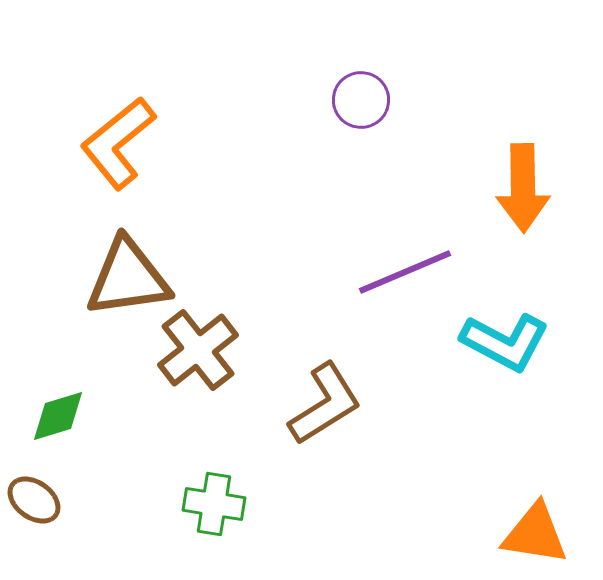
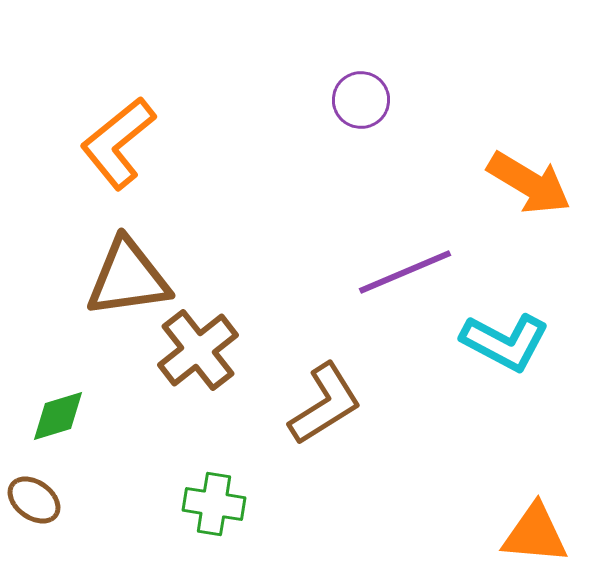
orange arrow: moved 6 px right, 5 px up; rotated 58 degrees counterclockwise
orange triangle: rotated 4 degrees counterclockwise
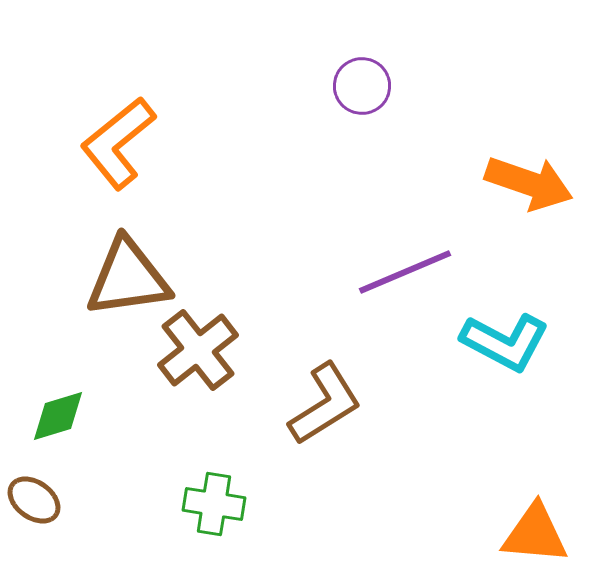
purple circle: moved 1 px right, 14 px up
orange arrow: rotated 12 degrees counterclockwise
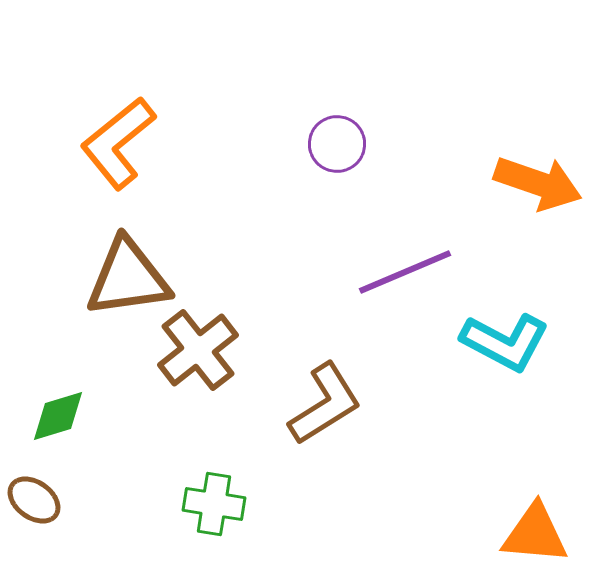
purple circle: moved 25 px left, 58 px down
orange arrow: moved 9 px right
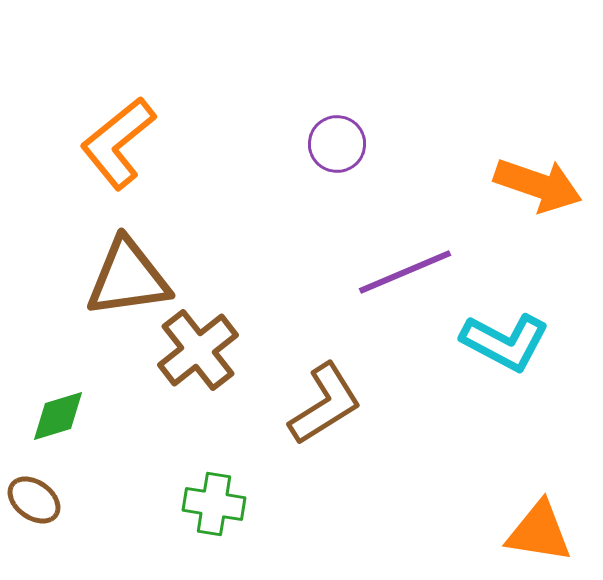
orange arrow: moved 2 px down
orange triangle: moved 4 px right, 2 px up; rotated 4 degrees clockwise
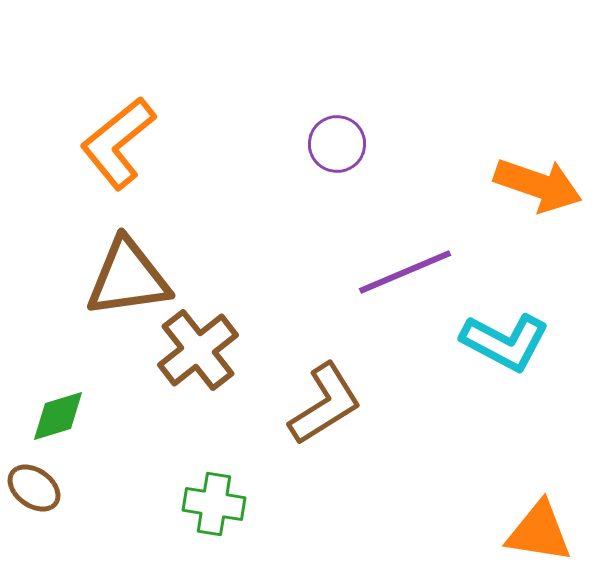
brown ellipse: moved 12 px up
